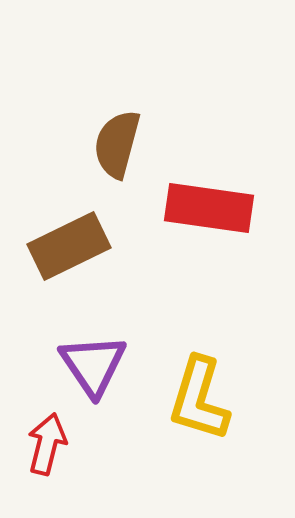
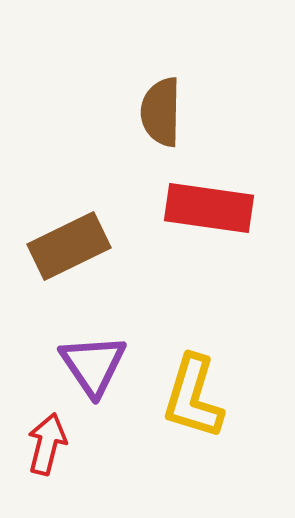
brown semicircle: moved 44 px right, 32 px up; rotated 14 degrees counterclockwise
yellow L-shape: moved 6 px left, 2 px up
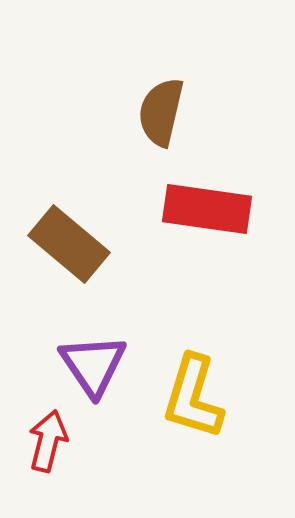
brown semicircle: rotated 12 degrees clockwise
red rectangle: moved 2 px left, 1 px down
brown rectangle: moved 2 px up; rotated 66 degrees clockwise
red arrow: moved 1 px right, 3 px up
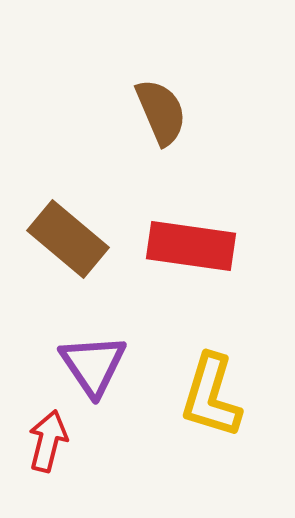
brown semicircle: rotated 144 degrees clockwise
red rectangle: moved 16 px left, 37 px down
brown rectangle: moved 1 px left, 5 px up
yellow L-shape: moved 18 px right, 1 px up
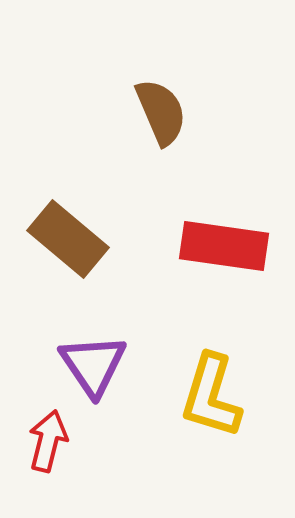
red rectangle: moved 33 px right
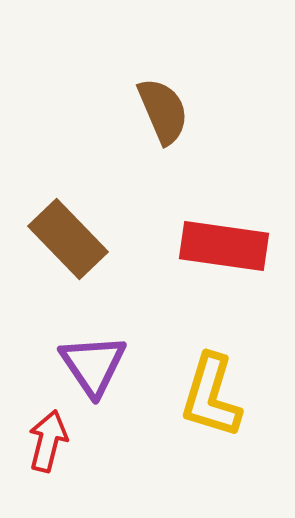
brown semicircle: moved 2 px right, 1 px up
brown rectangle: rotated 6 degrees clockwise
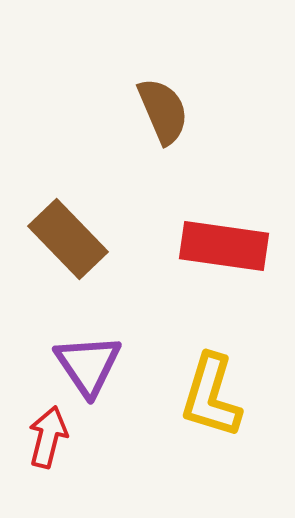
purple triangle: moved 5 px left
red arrow: moved 4 px up
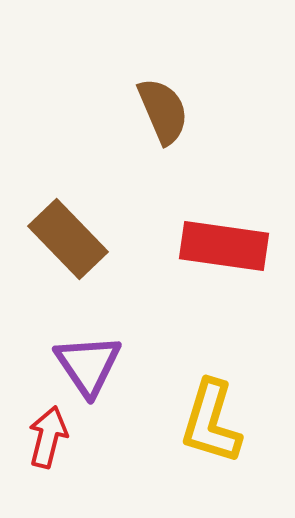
yellow L-shape: moved 26 px down
